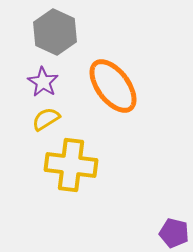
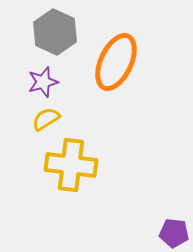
purple star: rotated 24 degrees clockwise
orange ellipse: moved 3 px right, 24 px up; rotated 62 degrees clockwise
purple pentagon: rotated 8 degrees counterclockwise
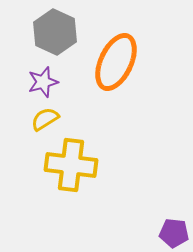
yellow semicircle: moved 1 px left
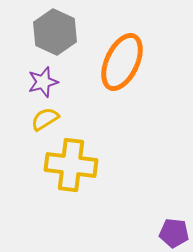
orange ellipse: moved 6 px right
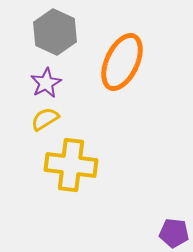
purple star: moved 3 px right, 1 px down; rotated 12 degrees counterclockwise
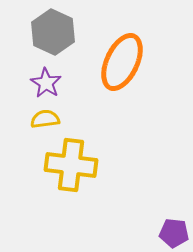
gray hexagon: moved 2 px left
purple star: rotated 12 degrees counterclockwise
yellow semicircle: rotated 24 degrees clockwise
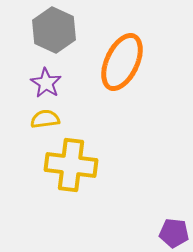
gray hexagon: moved 1 px right, 2 px up
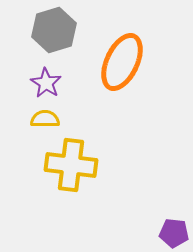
gray hexagon: rotated 18 degrees clockwise
yellow semicircle: rotated 8 degrees clockwise
